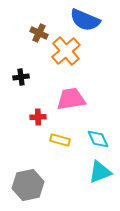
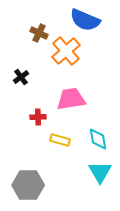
black cross: rotated 28 degrees counterclockwise
cyan diamond: rotated 15 degrees clockwise
cyan triangle: rotated 40 degrees counterclockwise
gray hexagon: rotated 12 degrees clockwise
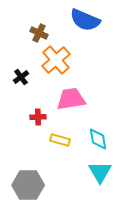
orange cross: moved 10 px left, 9 px down
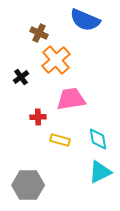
cyan triangle: rotated 35 degrees clockwise
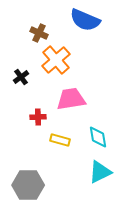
cyan diamond: moved 2 px up
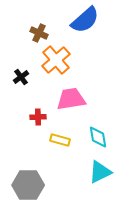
blue semicircle: rotated 64 degrees counterclockwise
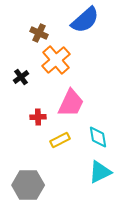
pink trapezoid: moved 4 px down; rotated 124 degrees clockwise
yellow rectangle: rotated 42 degrees counterclockwise
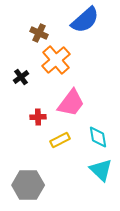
pink trapezoid: rotated 12 degrees clockwise
cyan triangle: moved 1 px right, 2 px up; rotated 50 degrees counterclockwise
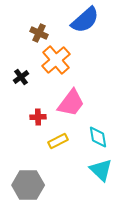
yellow rectangle: moved 2 px left, 1 px down
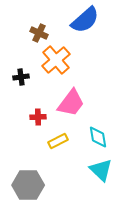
black cross: rotated 28 degrees clockwise
